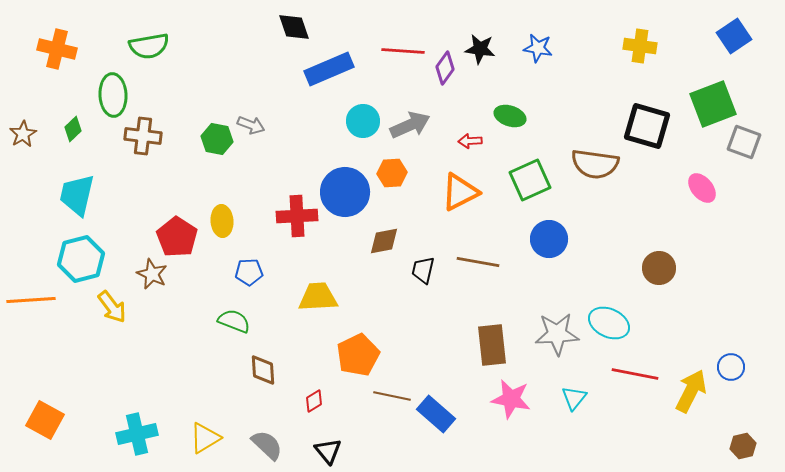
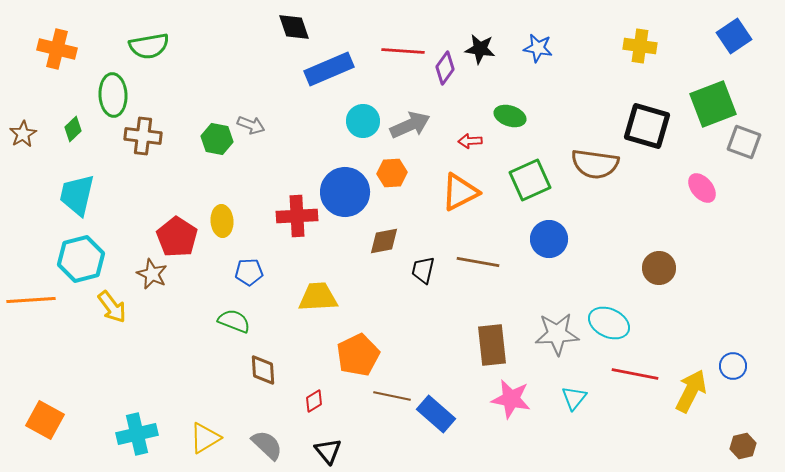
blue circle at (731, 367): moved 2 px right, 1 px up
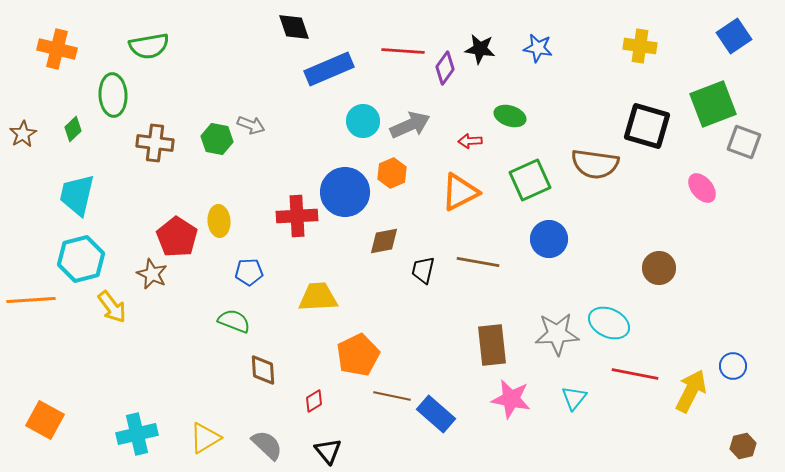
brown cross at (143, 136): moved 12 px right, 7 px down
orange hexagon at (392, 173): rotated 20 degrees counterclockwise
yellow ellipse at (222, 221): moved 3 px left
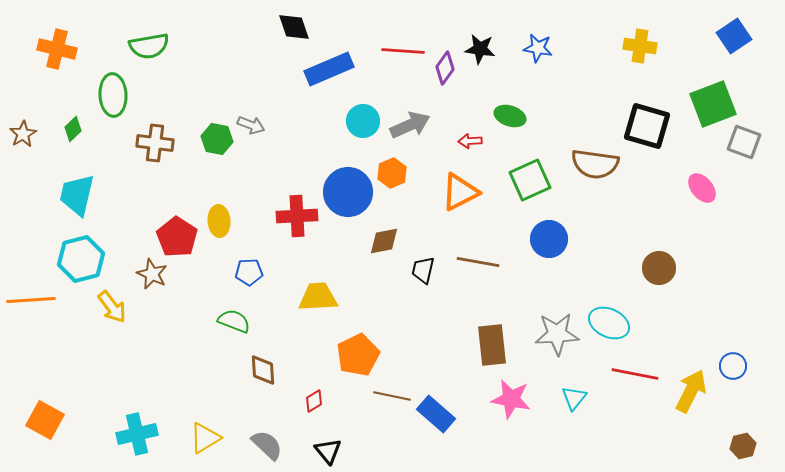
blue circle at (345, 192): moved 3 px right
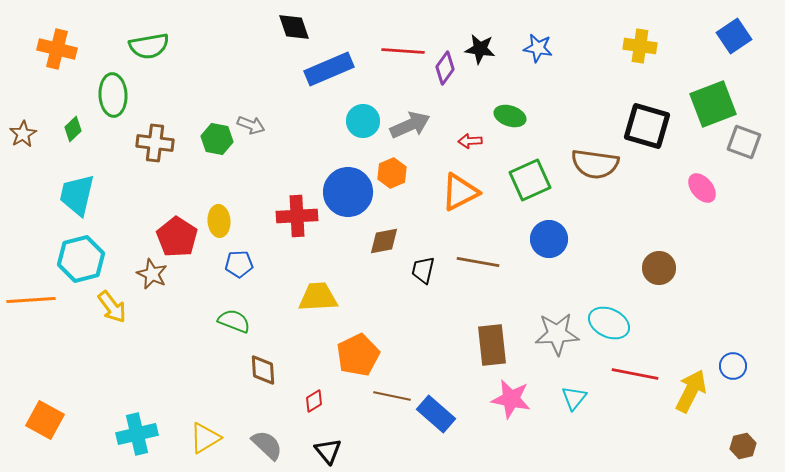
blue pentagon at (249, 272): moved 10 px left, 8 px up
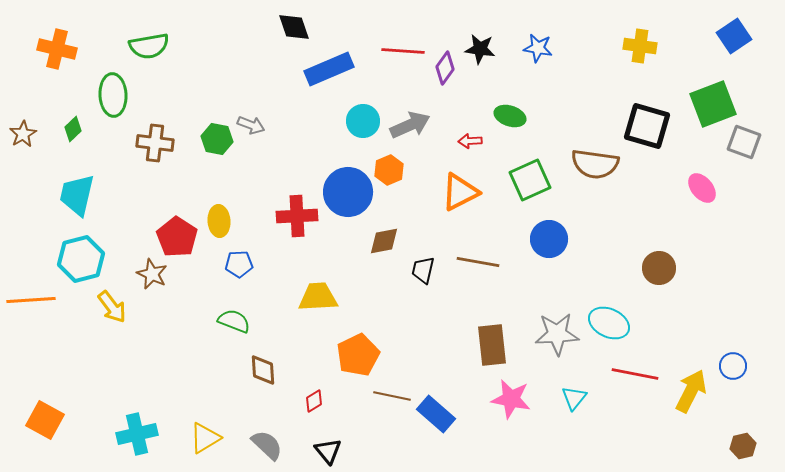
orange hexagon at (392, 173): moved 3 px left, 3 px up
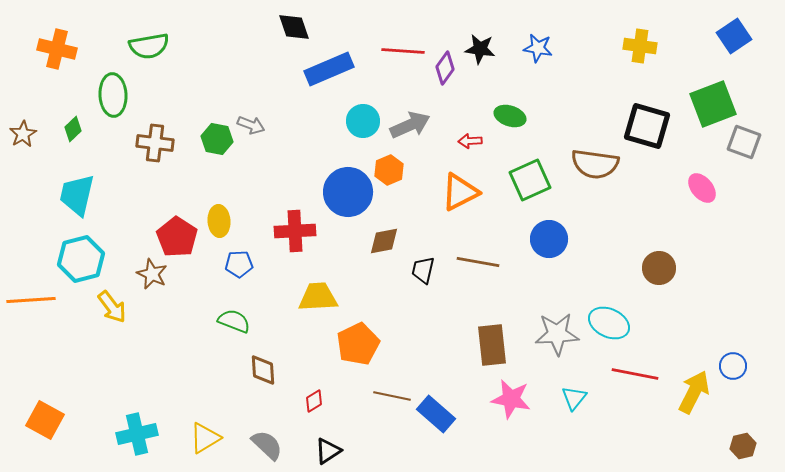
red cross at (297, 216): moved 2 px left, 15 px down
orange pentagon at (358, 355): moved 11 px up
yellow arrow at (691, 391): moved 3 px right, 1 px down
black triangle at (328, 451): rotated 36 degrees clockwise
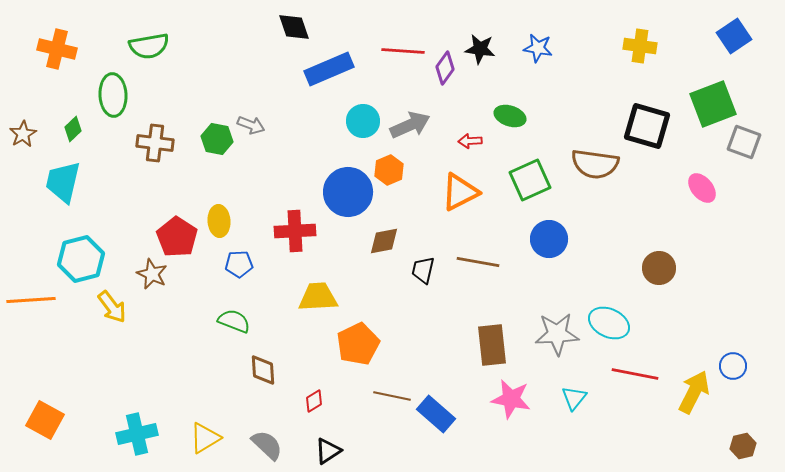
cyan trapezoid at (77, 195): moved 14 px left, 13 px up
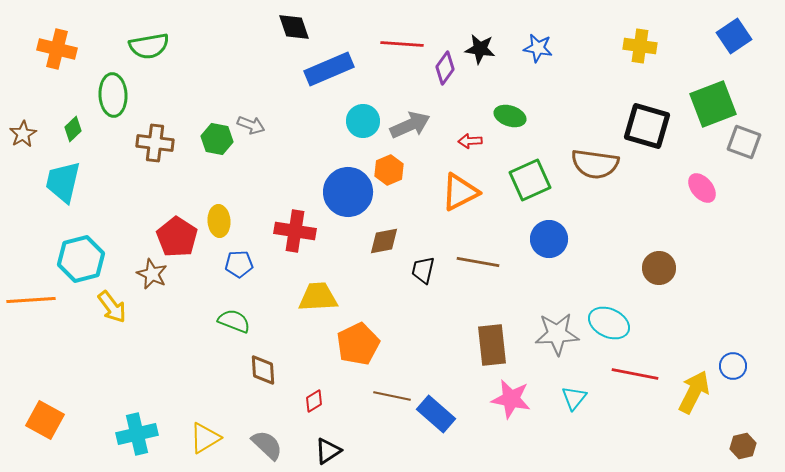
red line at (403, 51): moved 1 px left, 7 px up
red cross at (295, 231): rotated 12 degrees clockwise
